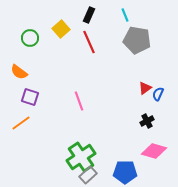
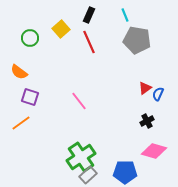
pink line: rotated 18 degrees counterclockwise
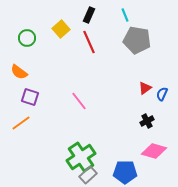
green circle: moved 3 px left
blue semicircle: moved 4 px right
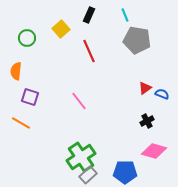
red line: moved 9 px down
orange semicircle: moved 3 px left, 1 px up; rotated 60 degrees clockwise
blue semicircle: rotated 88 degrees clockwise
orange line: rotated 66 degrees clockwise
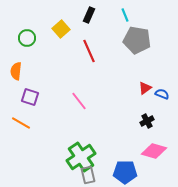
gray rectangle: rotated 60 degrees counterclockwise
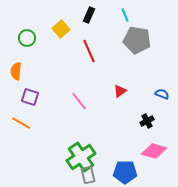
red triangle: moved 25 px left, 3 px down
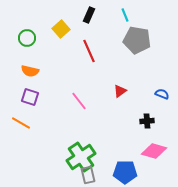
orange semicircle: moved 14 px right; rotated 84 degrees counterclockwise
black cross: rotated 24 degrees clockwise
